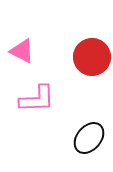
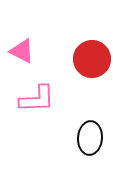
red circle: moved 2 px down
black ellipse: moved 1 px right; rotated 36 degrees counterclockwise
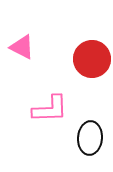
pink triangle: moved 4 px up
pink L-shape: moved 13 px right, 10 px down
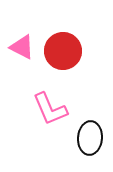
red circle: moved 29 px left, 8 px up
pink L-shape: rotated 69 degrees clockwise
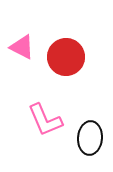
red circle: moved 3 px right, 6 px down
pink L-shape: moved 5 px left, 11 px down
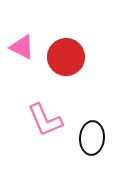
black ellipse: moved 2 px right
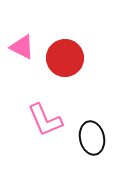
red circle: moved 1 px left, 1 px down
black ellipse: rotated 16 degrees counterclockwise
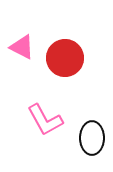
pink L-shape: rotated 6 degrees counterclockwise
black ellipse: rotated 12 degrees clockwise
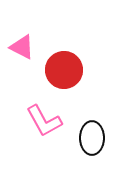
red circle: moved 1 px left, 12 px down
pink L-shape: moved 1 px left, 1 px down
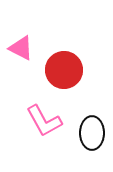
pink triangle: moved 1 px left, 1 px down
black ellipse: moved 5 px up
